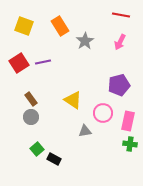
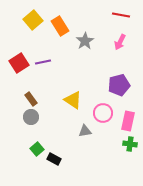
yellow square: moved 9 px right, 6 px up; rotated 30 degrees clockwise
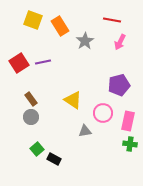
red line: moved 9 px left, 5 px down
yellow square: rotated 30 degrees counterclockwise
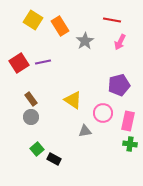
yellow square: rotated 12 degrees clockwise
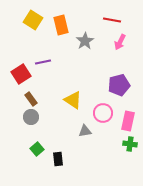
orange rectangle: moved 1 px right, 1 px up; rotated 18 degrees clockwise
red square: moved 2 px right, 11 px down
black rectangle: moved 4 px right; rotated 56 degrees clockwise
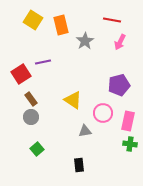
black rectangle: moved 21 px right, 6 px down
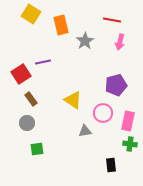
yellow square: moved 2 px left, 6 px up
pink arrow: rotated 14 degrees counterclockwise
purple pentagon: moved 3 px left
gray circle: moved 4 px left, 6 px down
green square: rotated 32 degrees clockwise
black rectangle: moved 32 px right
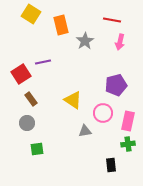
green cross: moved 2 px left; rotated 16 degrees counterclockwise
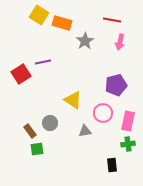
yellow square: moved 8 px right, 1 px down
orange rectangle: moved 1 px right, 2 px up; rotated 60 degrees counterclockwise
brown rectangle: moved 1 px left, 32 px down
gray circle: moved 23 px right
black rectangle: moved 1 px right
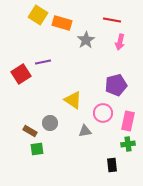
yellow square: moved 1 px left
gray star: moved 1 px right, 1 px up
brown rectangle: rotated 24 degrees counterclockwise
